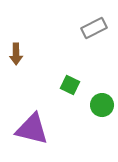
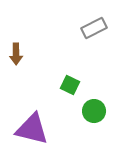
green circle: moved 8 px left, 6 px down
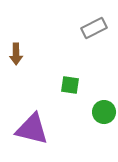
green square: rotated 18 degrees counterclockwise
green circle: moved 10 px right, 1 px down
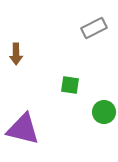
purple triangle: moved 9 px left
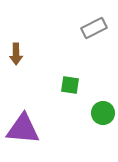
green circle: moved 1 px left, 1 px down
purple triangle: rotated 9 degrees counterclockwise
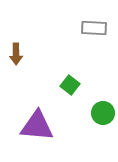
gray rectangle: rotated 30 degrees clockwise
green square: rotated 30 degrees clockwise
purple triangle: moved 14 px right, 3 px up
